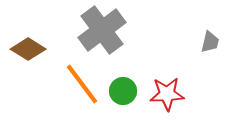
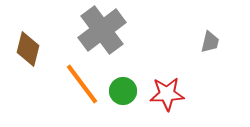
brown diamond: rotated 72 degrees clockwise
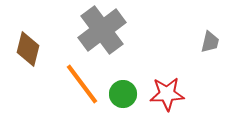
green circle: moved 3 px down
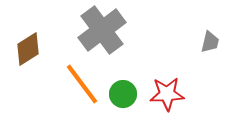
brown diamond: rotated 44 degrees clockwise
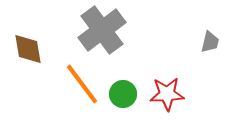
brown diamond: rotated 68 degrees counterclockwise
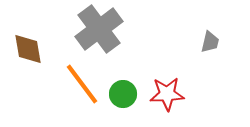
gray cross: moved 3 px left, 1 px up
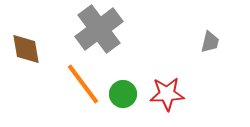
brown diamond: moved 2 px left
orange line: moved 1 px right
